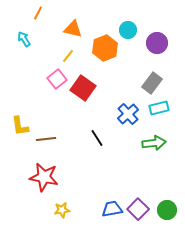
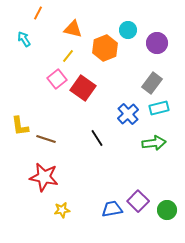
brown line: rotated 24 degrees clockwise
purple square: moved 8 px up
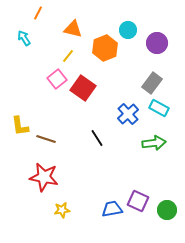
cyan arrow: moved 1 px up
cyan rectangle: rotated 42 degrees clockwise
purple square: rotated 20 degrees counterclockwise
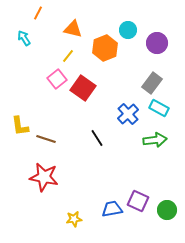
green arrow: moved 1 px right, 3 px up
yellow star: moved 12 px right, 9 px down
